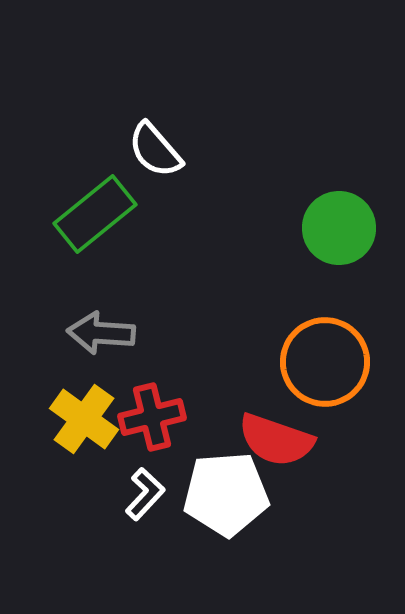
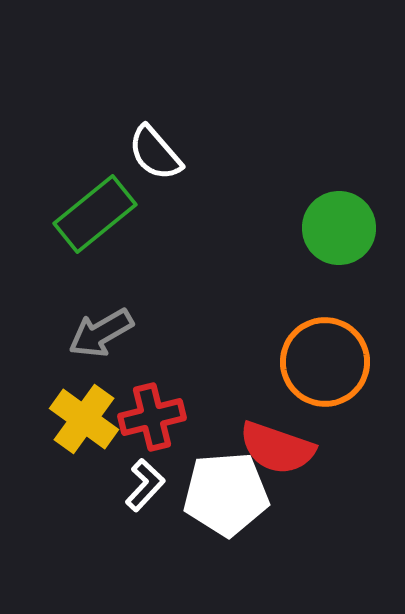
white semicircle: moved 3 px down
gray arrow: rotated 34 degrees counterclockwise
red semicircle: moved 1 px right, 8 px down
white L-shape: moved 9 px up
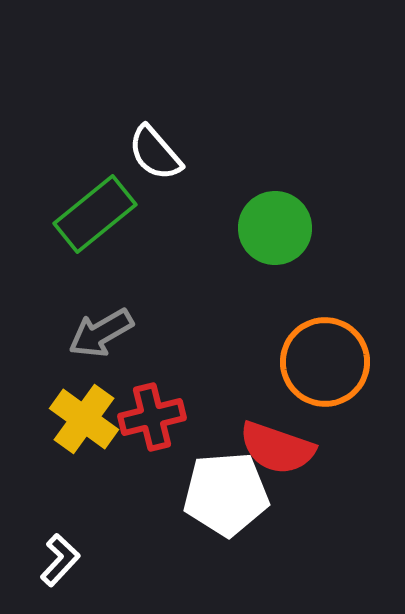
green circle: moved 64 px left
white L-shape: moved 85 px left, 75 px down
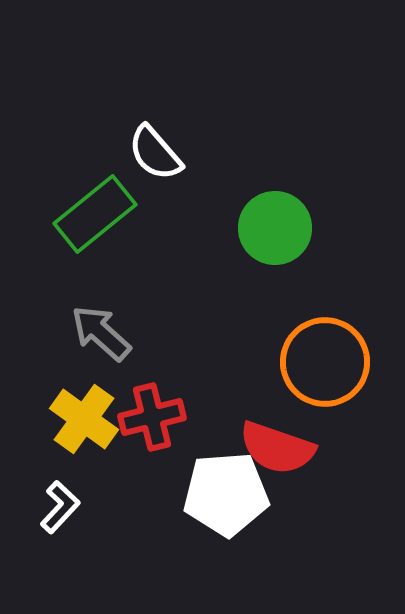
gray arrow: rotated 72 degrees clockwise
white L-shape: moved 53 px up
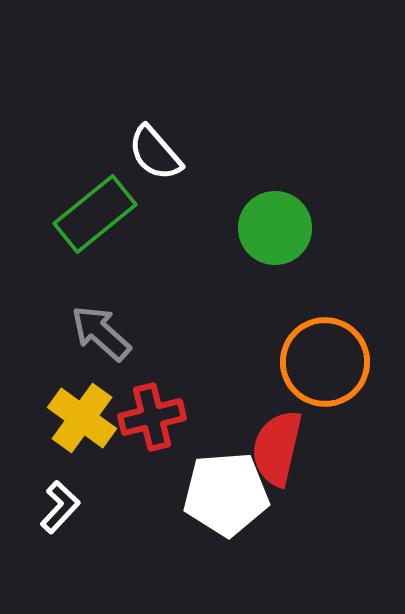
yellow cross: moved 2 px left, 1 px up
red semicircle: rotated 84 degrees clockwise
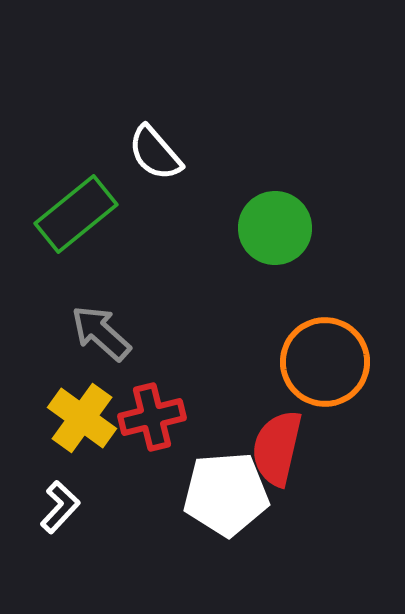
green rectangle: moved 19 px left
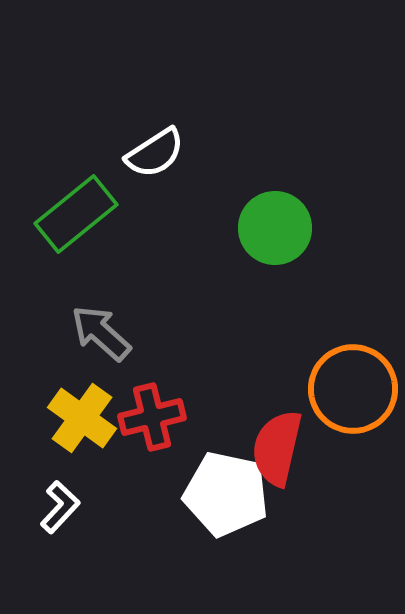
white semicircle: rotated 82 degrees counterclockwise
orange circle: moved 28 px right, 27 px down
white pentagon: rotated 16 degrees clockwise
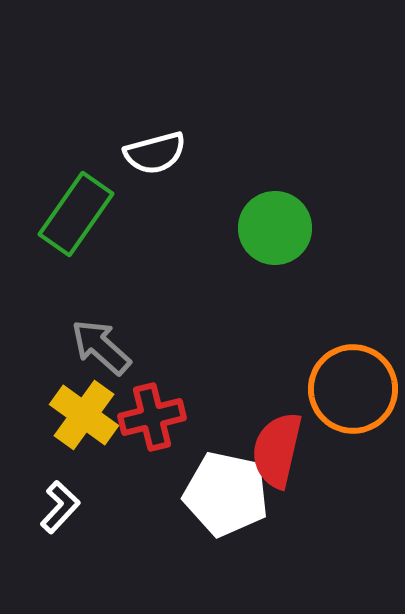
white semicircle: rotated 18 degrees clockwise
green rectangle: rotated 16 degrees counterclockwise
gray arrow: moved 14 px down
yellow cross: moved 2 px right, 3 px up
red semicircle: moved 2 px down
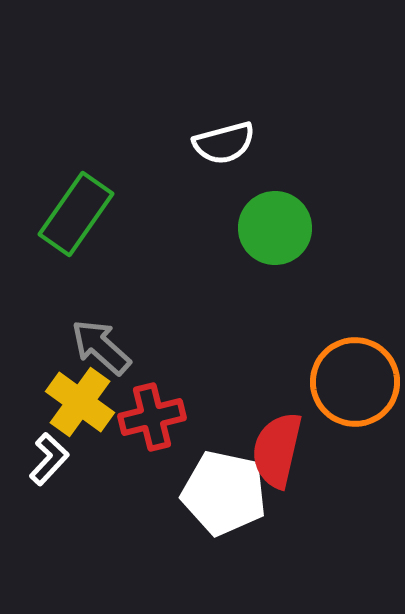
white semicircle: moved 69 px right, 10 px up
orange circle: moved 2 px right, 7 px up
yellow cross: moved 4 px left, 13 px up
white pentagon: moved 2 px left, 1 px up
white L-shape: moved 11 px left, 48 px up
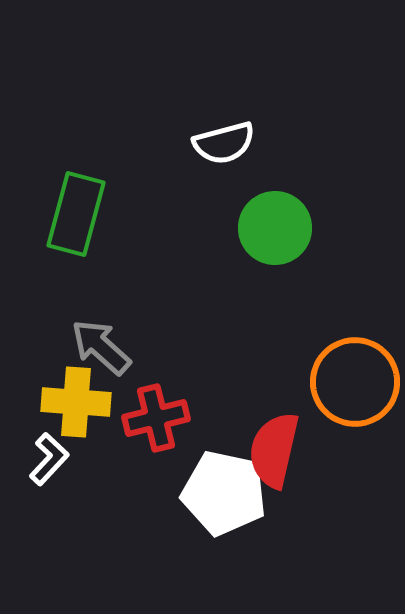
green rectangle: rotated 20 degrees counterclockwise
yellow cross: moved 4 px left; rotated 32 degrees counterclockwise
red cross: moved 4 px right, 1 px down
red semicircle: moved 3 px left
